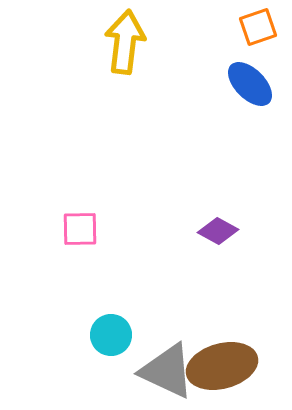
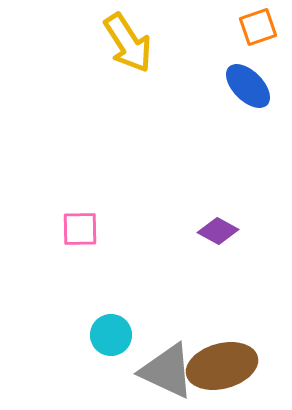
yellow arrow: moved 3 px right, 1 px down; rotated 140 degrees clockwise
blue ellipse: moved 2 px left, 2 px down
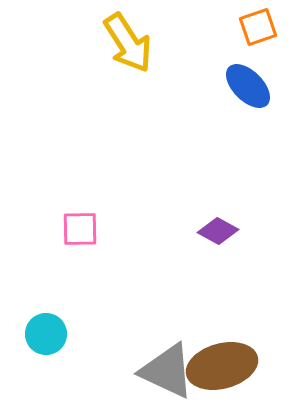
cyan circle: moved 65 px left, 1 px up
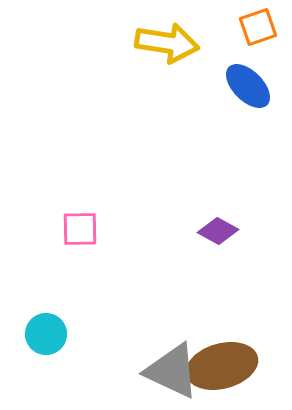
yellow arrow: moved 39 px right; rotated 48 degrees counterclockwise
gray triangle: moved 5 px right
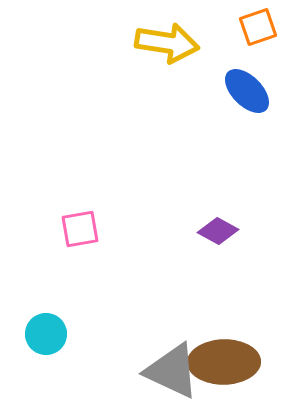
blue ellipse: moved 1 px left, 5 px down
pink square: rotated 9 degrees counterclockwise
brown ellipse: moved 2 px right, 4 px up; rotated 14 degrees clockwise
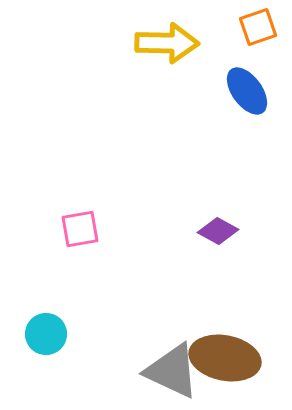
yellow arrow: rotated 8 degrees counterclockwise
blue ellipse: rotated 9 degrees clockwise
brown ellipse: moved 1 px right, 4 px up; rotated 12 degrees clockwise
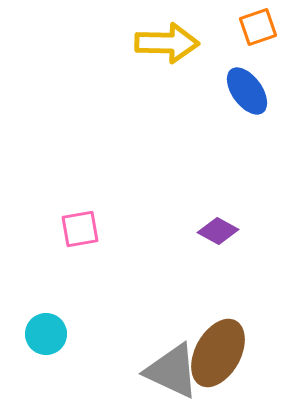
brown ellipse: moved 7 px left, 5 px up; rotated 72 degrees counterclockwise
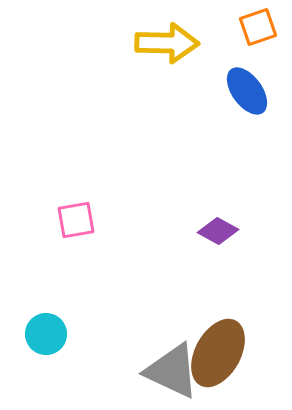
pink square: moved 4 px left, 9 px up
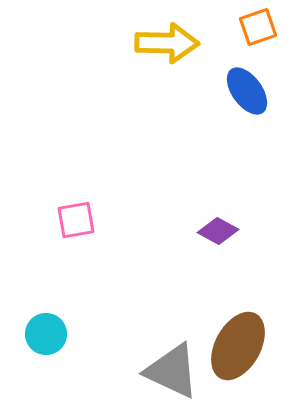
brown ellipse: moved 20 px right, 7 px up
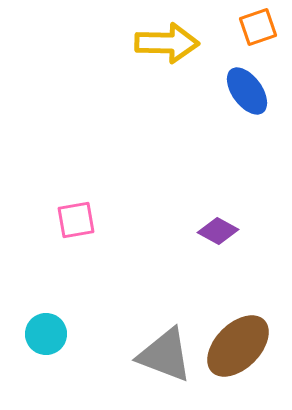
brown ellipse: rotated 16 degrees clockwise
gray triangle: moved 7 px left, 16 px up; rotated 4 degrees counterclockwise
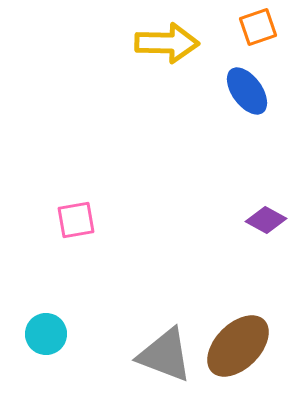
purple diamond: moved 48 px right, 11 px up
